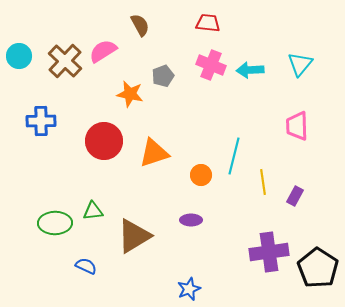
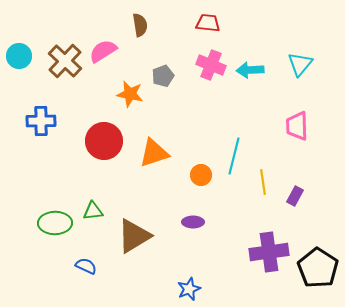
brown semicircle: rotated 20 degrees clockwise
purple ellipse: moved 2 px right, 2 px down
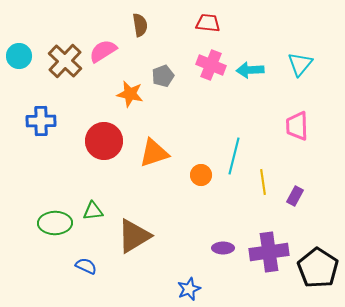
purple ellipse: moved 30 px right, 26 px down
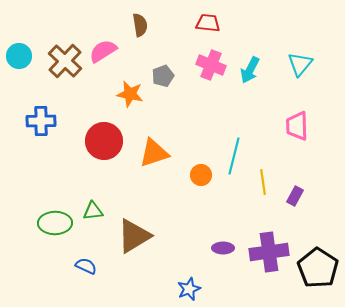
cyan arrow: rotated 60 degrees counterclockwise
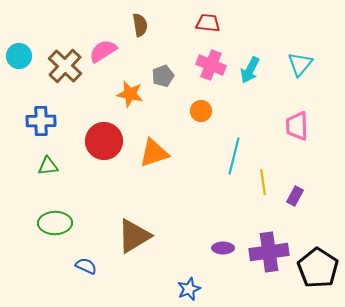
brown cross: moved 5 px down
orange circle: moved 64 px up
green triangle: moved 45 px left, 45 px up
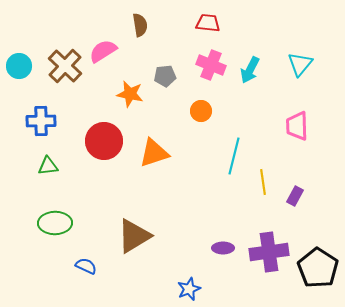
cyan circle: moved 10 px down
gray pentagon: moved 2 px right; rotated 15 degrees clockwise
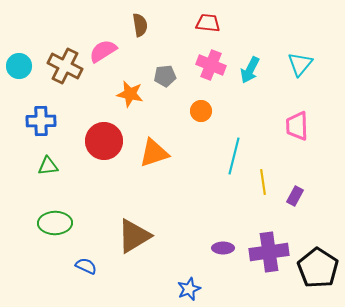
brown cross: rotated 16 degrees counterclockwise
